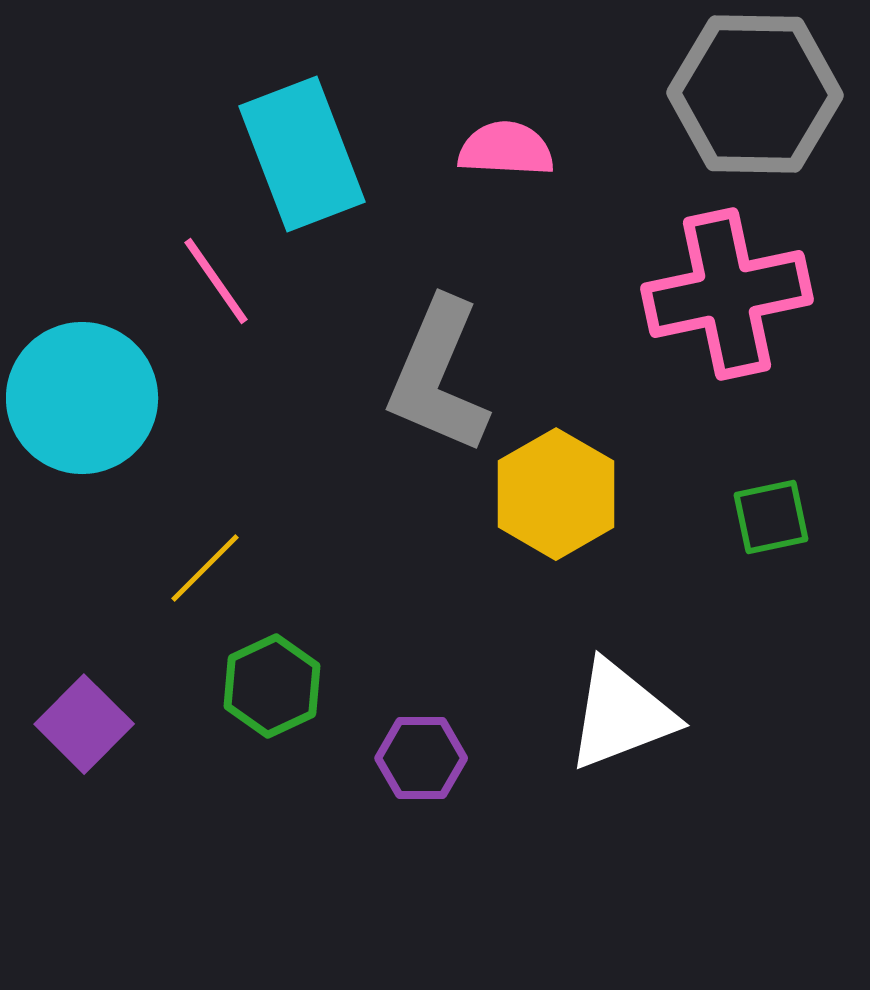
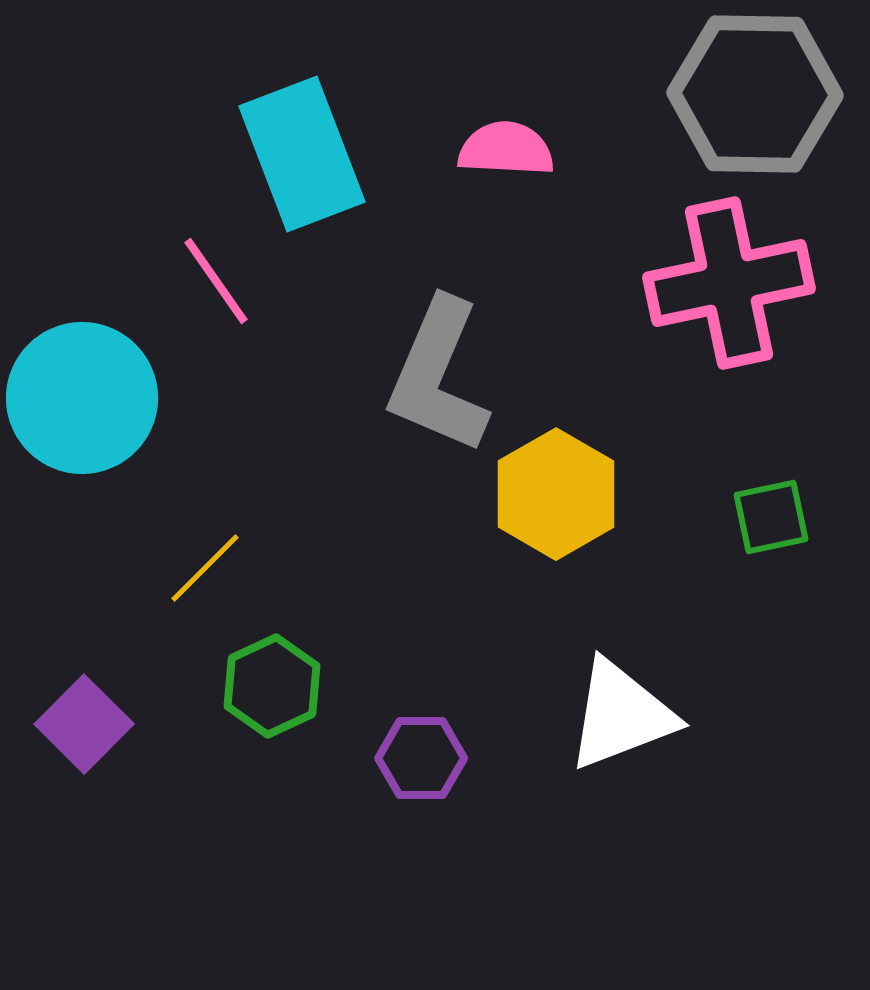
pink cross: moved 2 px right, 11 px up
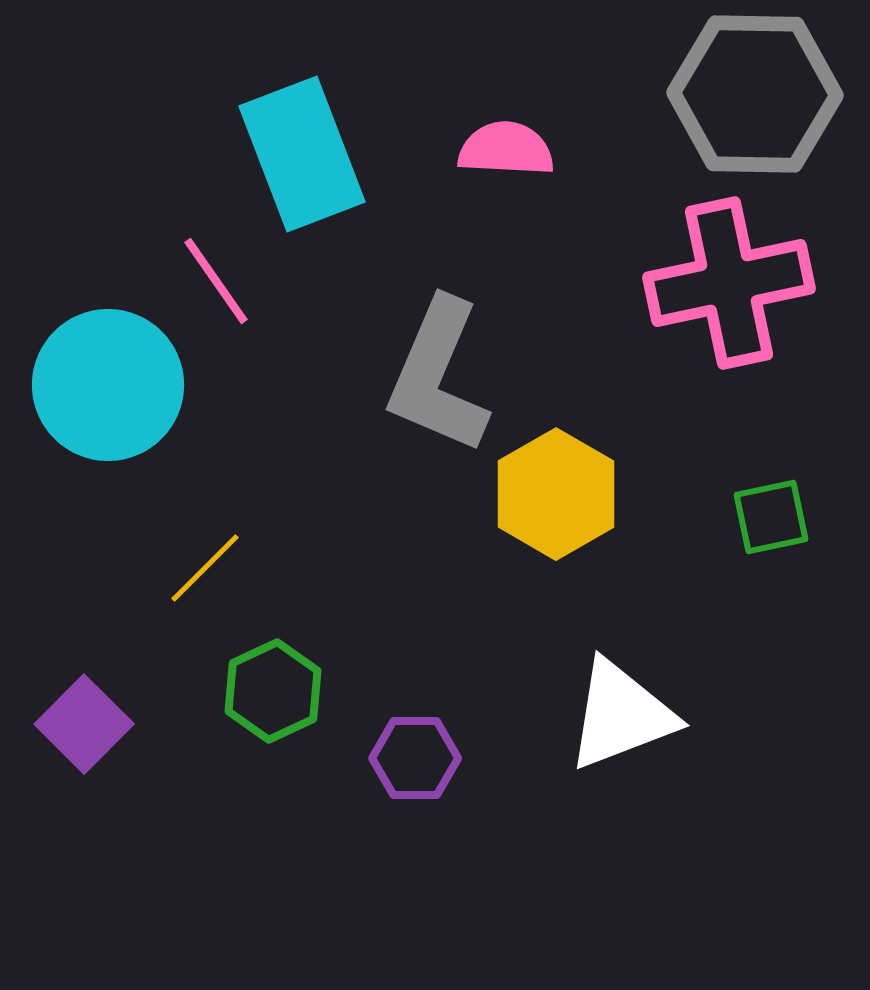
cyan circle: moved 26 px right, 13 px up
green hexagon: moved 1 px right, 5 px down
purple hexagon: moved 6 px left
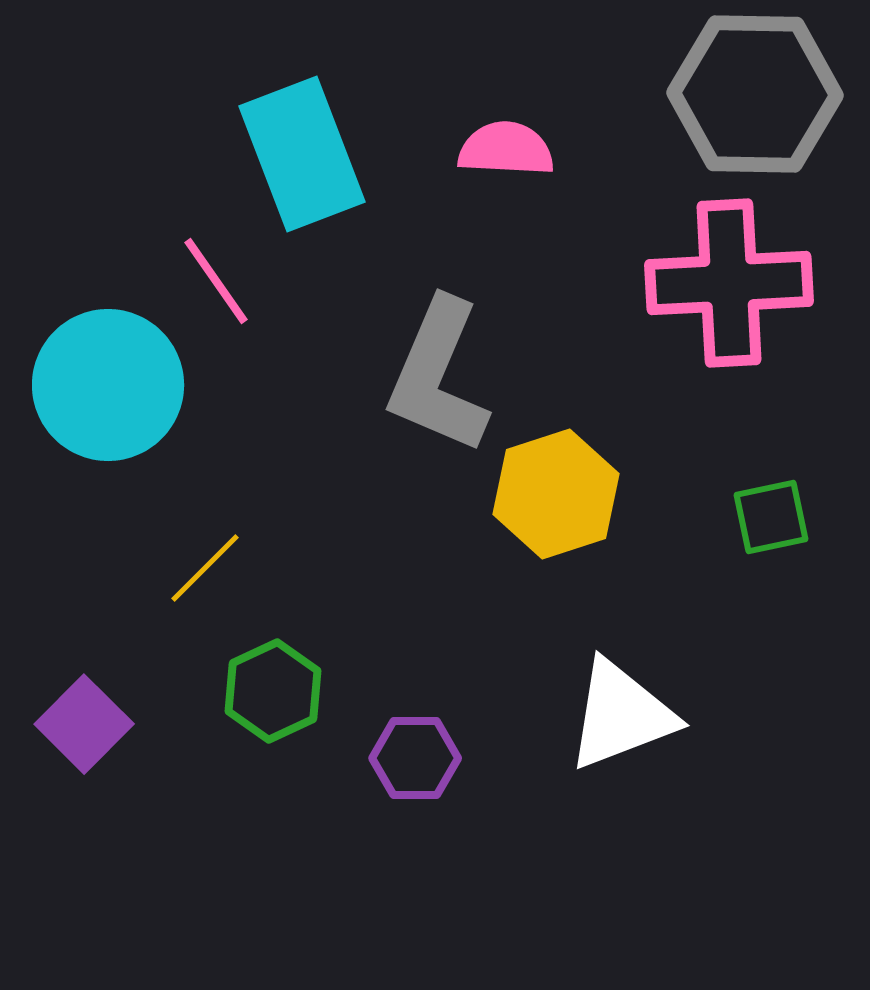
pink cross: rotated 9 degrees clockwise
yellow hexagon: rotated 12 degrees clockwise
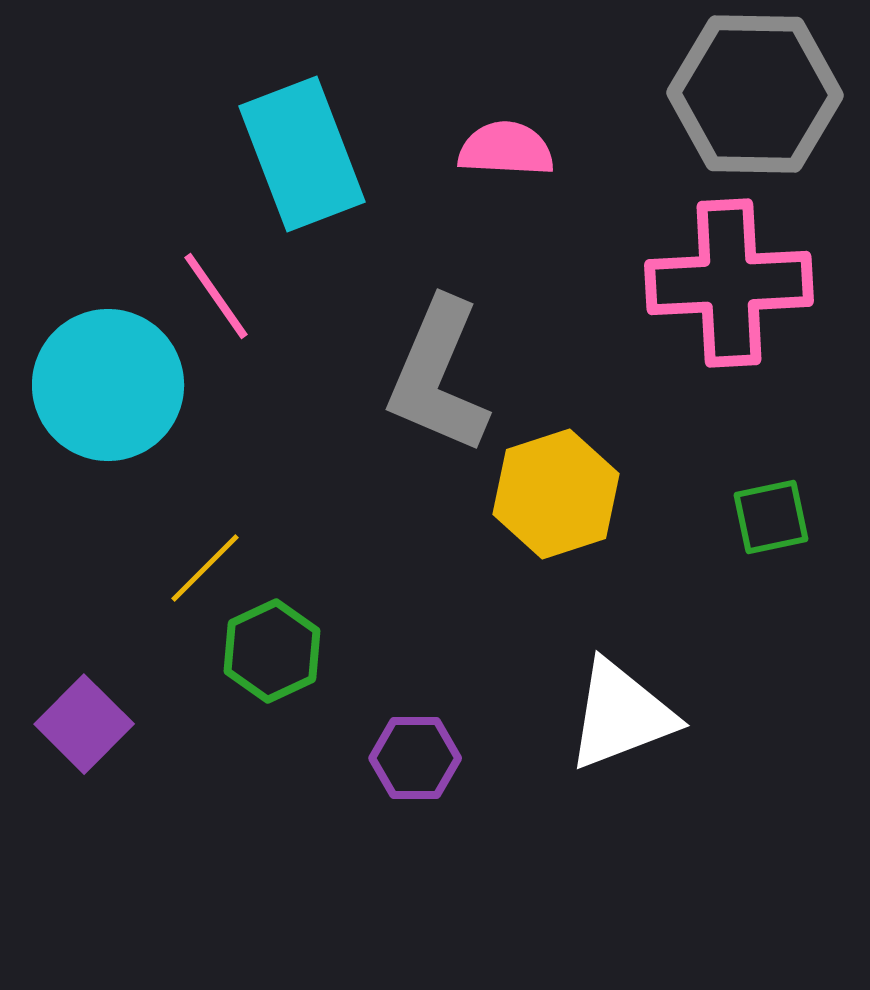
pink line: moved 15 px down
green hexagon: moved 1 px left, 40 px up
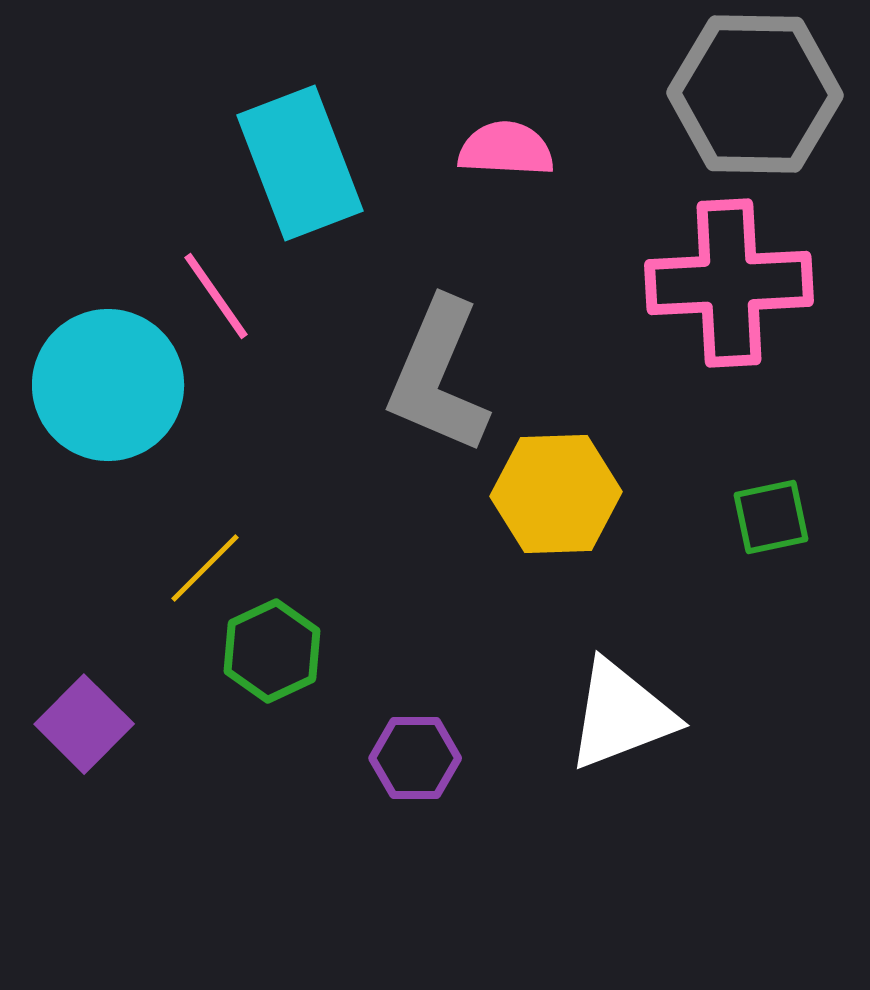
cyan rectangle: moved 2 px left, 9 px down
yellow hexagon: rotated 16 degrees clockwise
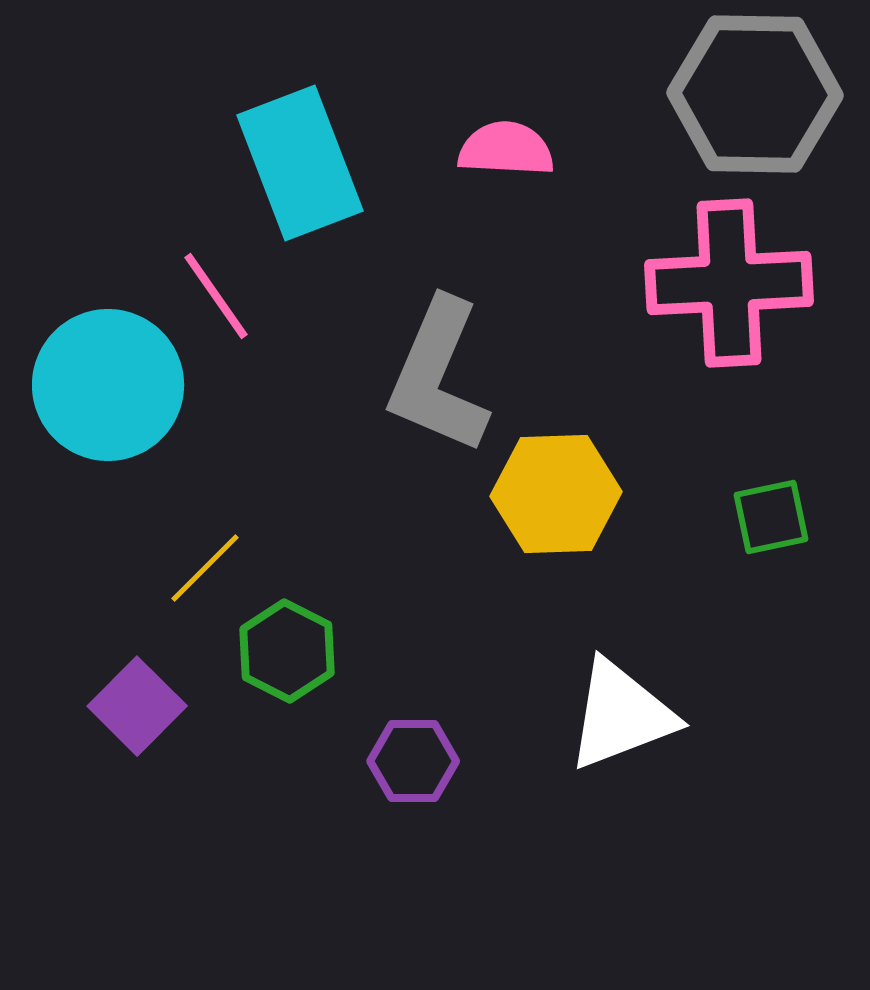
green hexagon: moved 15 px right; rotated 8 degrees counterclockwise
purple square: moved 53 px right, 18 px up
purple hexagon: moved 2 px left, 3 px down
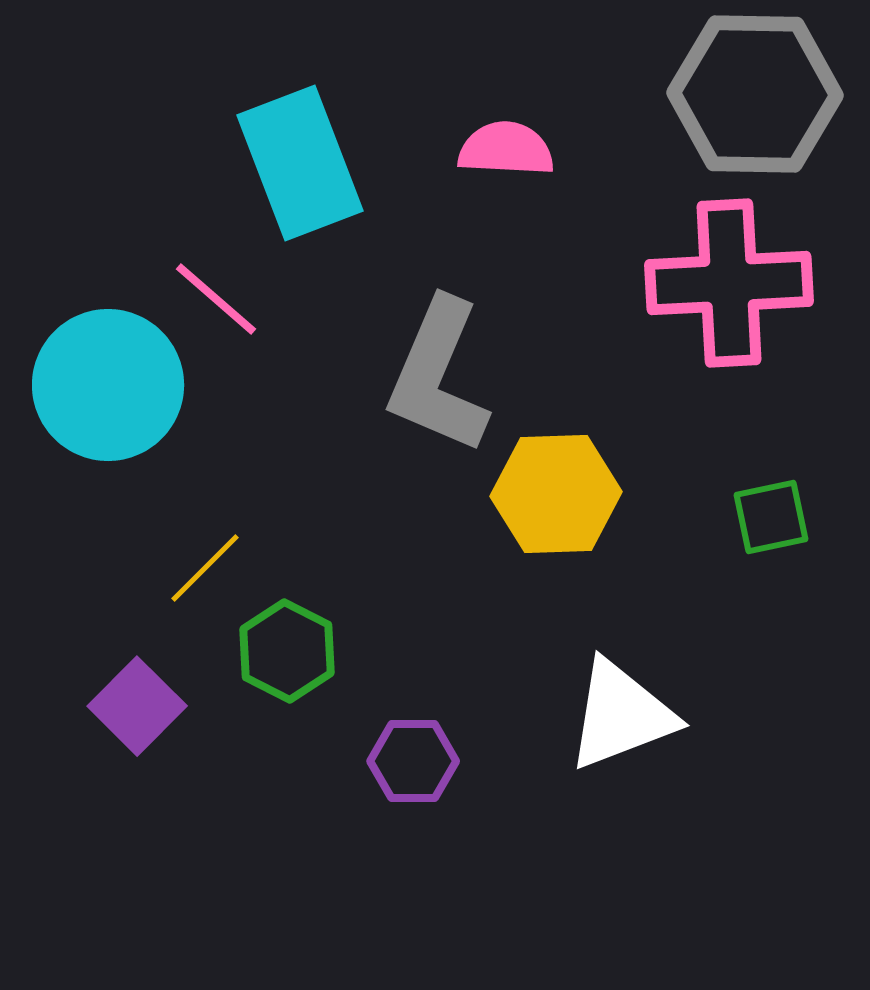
pink line: moved 3 px down; rotated 14 degrees counterclockwise
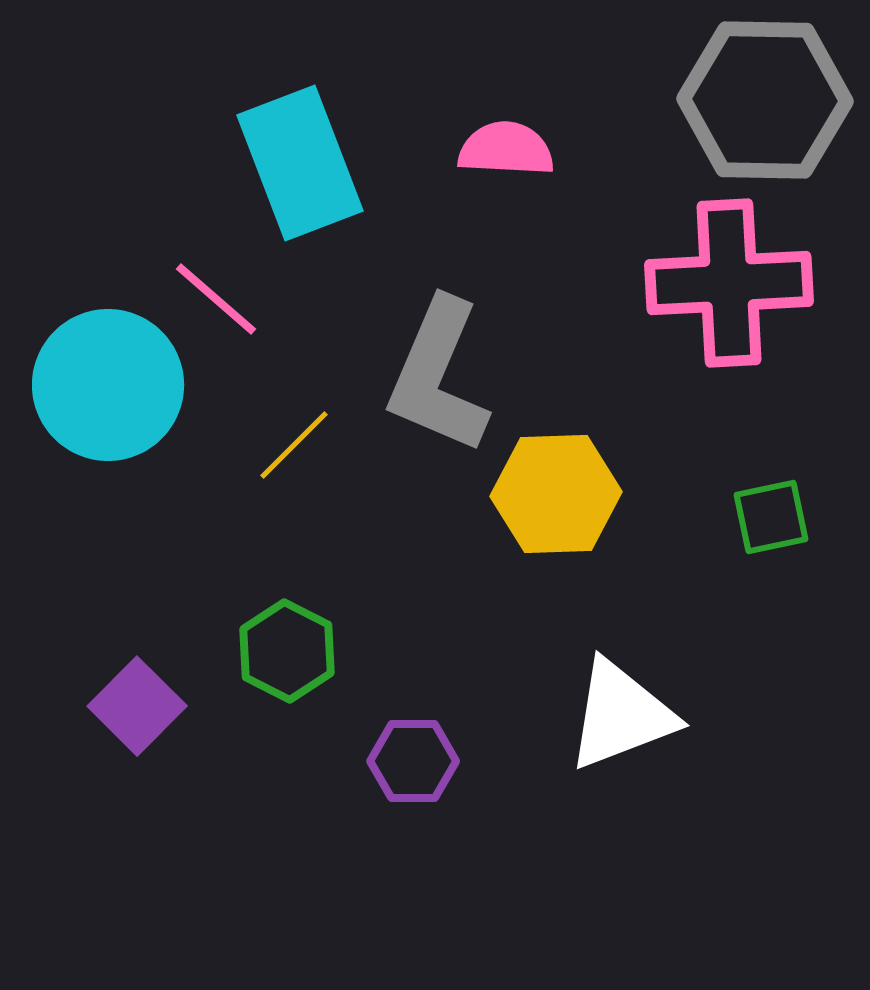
gray hexagon: moved 10 px right, 6 px down
yellow line: moved 89 px right, 123 px up
